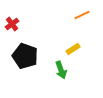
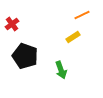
yellow rectangle: moved 12 px up
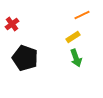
black pentagon: moved 2 px down
green arrow: moved 15 px right, 12 px up
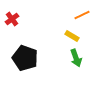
red cross: moved 5 px up
yellow rectangle: moved 1 px left, 1 px up; rotated 64 degrees clockwise
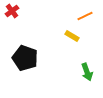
orange line: moved 3 px right, 1 px down
red cross: moved 8 px up
green arrow: moved 11 px right, 14 px down
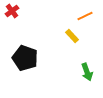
yellow rectangle: rotated 16 degrees clockwise
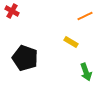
red cross: rotated 24 degrees counterclockwise
yellow rectangle: moved 1 px left, 6 px down; rotated 16 degrees counterclockwise
green arrow: moved 1 px left
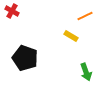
yellow rectangle: moved 6 px up
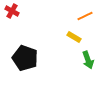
yellow rectangle: moved 3 px right, 1 px down
green arrow: moved 2 px right, 12 px up
